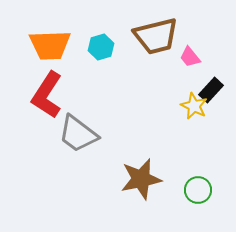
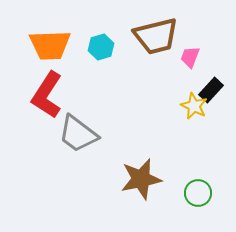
pink trapezoid: rotated 60 degrees clockwise
green circle: moved 3 px down
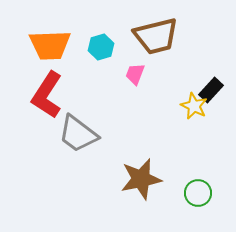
pink trapezoid: moved 55 px left, 17 px down
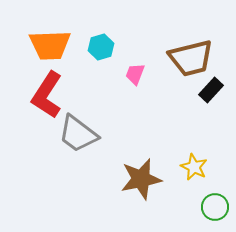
brown trapezoid: moved 35 px right, 22 px down
yellow star: moved 61 px down
green circle: moved 17 px right, 14 px down
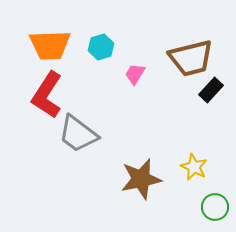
pink trapezoid: rotated 10 degrees clockwise
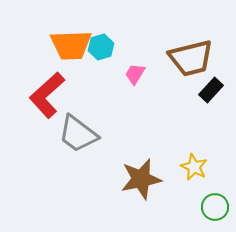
orange trapezoid: moved 21 px right
red L-shape: rotated 15 degrees clockwise
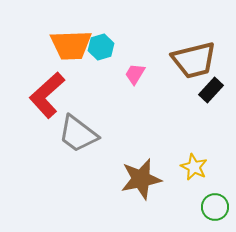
brown trapezoid: moved 3 px right, 2 px down
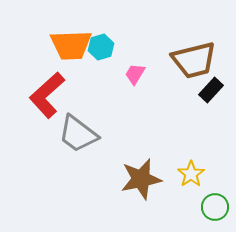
yellow star: moved 3 px left, 7 px down; rotated 12 degrees clockwise
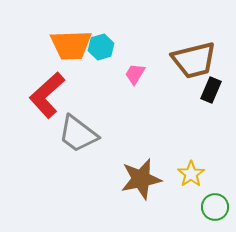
black rectangle: rotated 20 degrees counterclockwise
